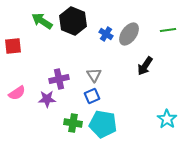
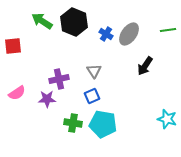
black hexagon: moved 1 px right, 1 px down
gray triangle: moved 4 px up
cyan star: rotated 18 degrees counterclockwise
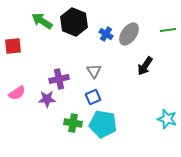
blue square: moved 1 px right, 1 px down
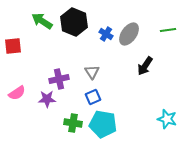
gray triangle: moved 2 px left, 1 px down
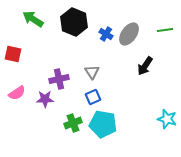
green arrow: moved 9 px left, 2 px up
green line: moved 3 px left
red square: moved 8 px down; rotated 18 degrees clockwise
purple star: moved 2 px left
green cross: rotated 30 degrees counterclockwise
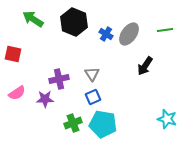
gray triangle: moved 2 px down
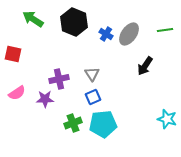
cyan pentagon: rotated 16 degrees counterclockwise
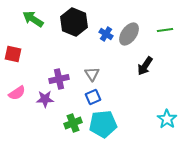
cyan star: rotated 18 degrees clockwise
